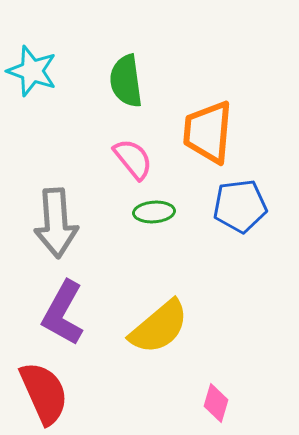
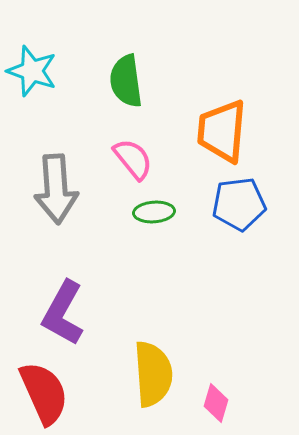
orange trapezoid: moved 14 px right, 1 px up
blue pentagon: moved 1 px left, 2 px up
gray arrow: moved 34 px up
yellow semicircle: moved 6 px left, 47 px down; rotated 54 degrees counterclockwise
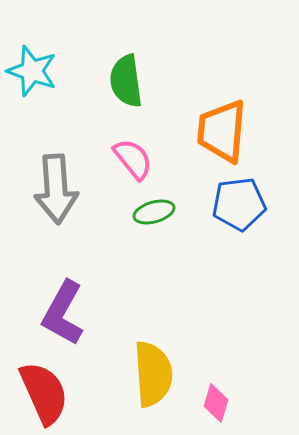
green ellipse: rotated 12 degrees counterclockwise
